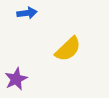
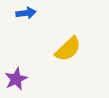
blue arrow: moved 1 px left
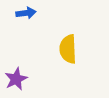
yellow semicircle: rotated 132 degrees clockwise
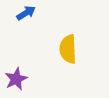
blue arrow: rotated 24 degrees counterclockwise
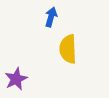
blue arrow: moved 25 px right, 4 px down; rotated 42 degrees counterclockwise
